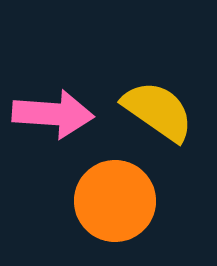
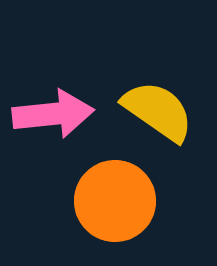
pink arrow: rotated 10 degrees counterclockwise
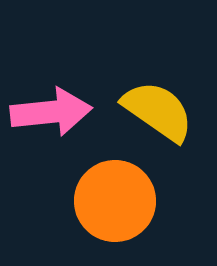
pink arrow: moved 2 px left, 2 px up
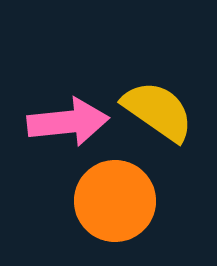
pink arrow: moved 17 px right, 10 px down
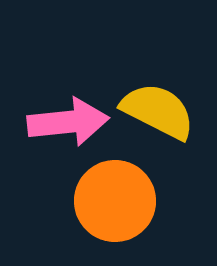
yellow semicircle: rotated 8 degrees counterclockwise
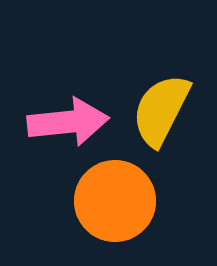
yellow semicircle: moved 3 px right, 1 px up; rotated 90 degrees counterclockwise
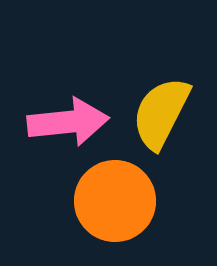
yellow semicircle: moved 3 px down
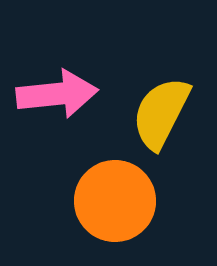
pink arrow: moved 11 px left, 28 px up
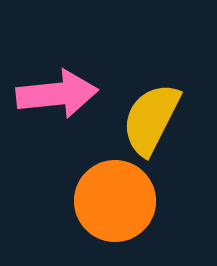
yellow semicircle: moved 10 px left, 6 px down
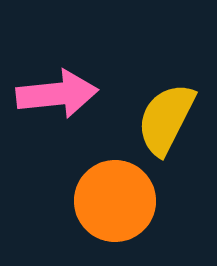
yellow semicircle: moved 15 px right
